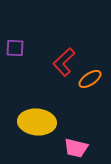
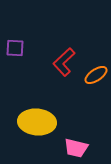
orange ellipse: moved 6 px right, 4 px up
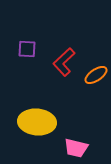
purple square: moved 12 px right, 1 px down
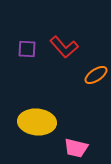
red L-shape: moved 15 px up; rotated 88 degrees counterclockwise
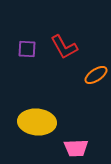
red L-shape: rotated 12 degrees clockwise
pink trapezoid: rotated 15 degrees counterclockwise
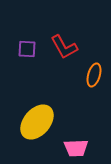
orange ellipse: moved 2 px left; rotated 40 degrees counterclockwise
yellow ellipse: rotated 54 degrees counterclockwise
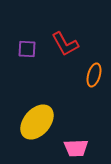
red L-shape: moved 1 px right, 3 px up
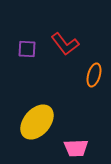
red L-shape: rotated 8 degrees counterclockwise
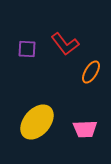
orange ellipse: moved 3 px left, 3 px up; rotated 15 degrees clockwise
pink trapezoid: moved 9 px right, 19 px up
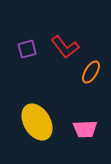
red L-shape: moved 3 px down
purple square: rotated 18 degrees counterclockwise
yellow ellipse: rotated 72 degrees counterclockwise
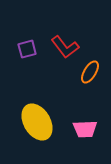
orange ellipse: moved 1 px left
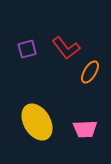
red L-shape: moved 1 px right, 1 px down
